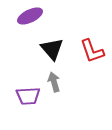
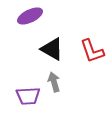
black triangle: rotated 20 degrees counterclockwise
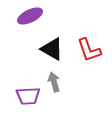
red L-shape: moved 3 px left, 1 px up
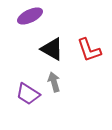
purple trapezoid: moved 2 px up; rotated 35 degrees clockwise
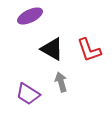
gray arrow: moved 7 px right
